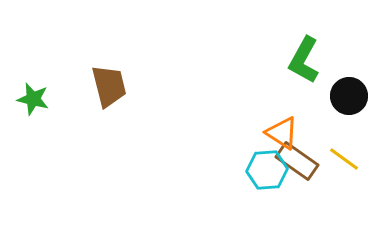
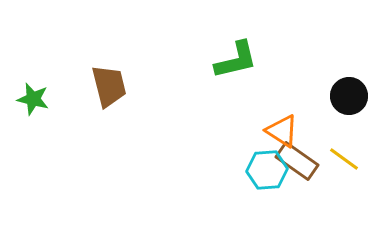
green L-shape: moved 68 px left; rotated 132 degrees counterclockwise
orange triangle: moved 2 px up
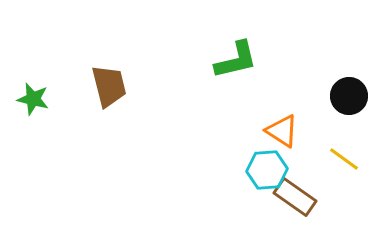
brown rectangle: moved 2 px left, 36 px down
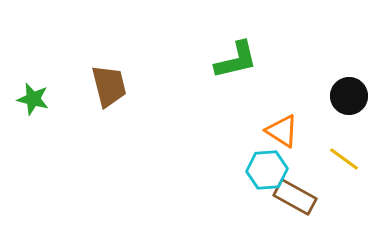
brown rectangle: rotated 6 degrees counterclockwise
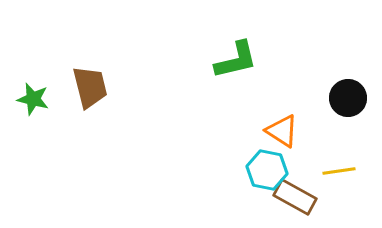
brown trapezoid: moved 19 px left, 1 px down
black circle: moved 1 px left, 2 px down
yellow line: moved 5 px left, 12 px down; rotated 44 degrees counterclockwise
cyan hexagon: rotated 15 degrees clockwise
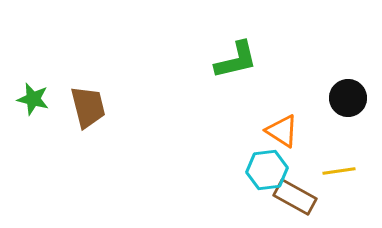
brown trapezoid: moved 2 px left, 20 px down
cyan hexagon: rotated 18 degrees counterclockwise
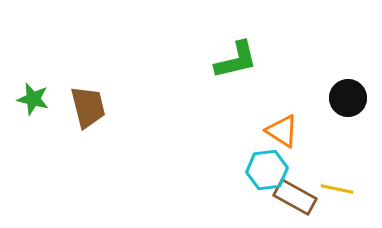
yellow line: moved 2 px left, 18 px down; rotated 20 degrees clockwise
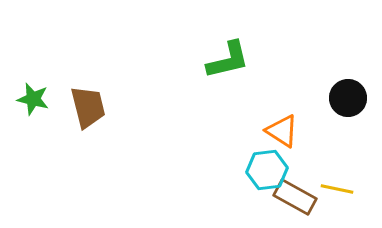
green L-shape: moved 8 px left
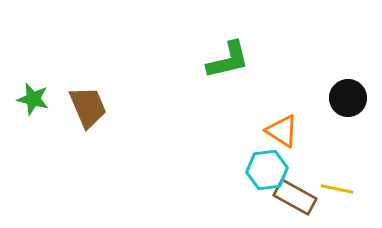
brown trapezoid: rotated 9 degrees counterclockwise
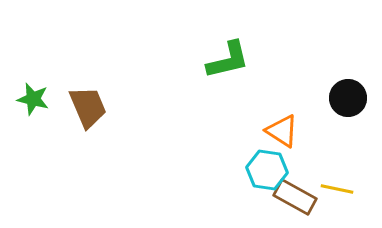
cyan hexagon: rotated 15 degrees clockwise
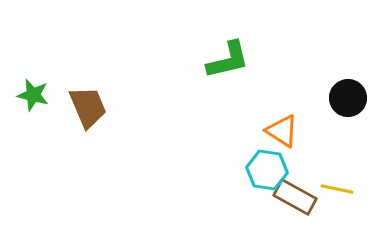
green star: moved 4 px up
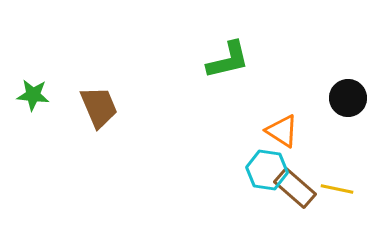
green star: rotated 8 degrees counterclockwise
brown trapezoid: moved 11 px right
brown rectangle: moved 9 px up; rotated 12 degrees clockwise
